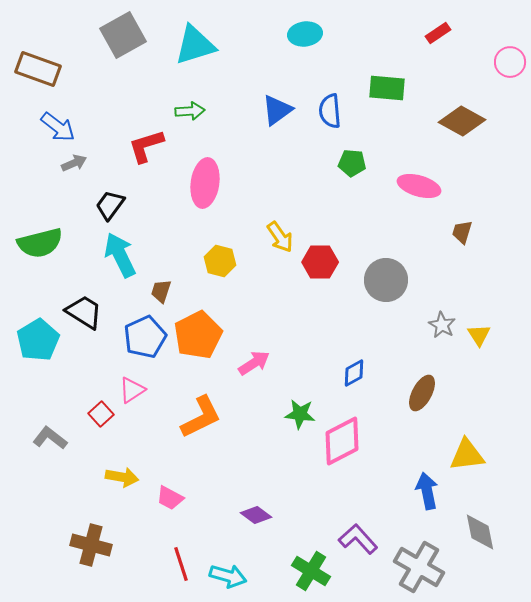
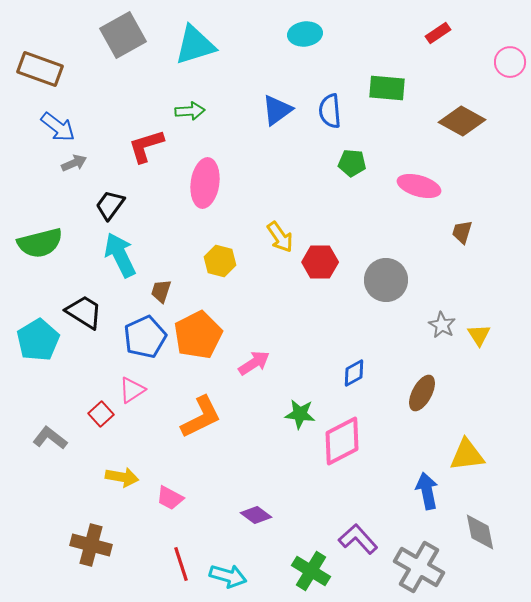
brown rectangle at (38, 69): moved 2 px right
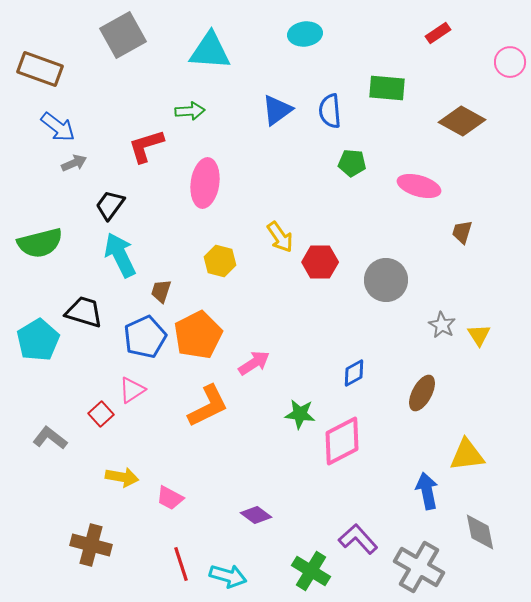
cyan triangle at (195, 45): moved 15 px right, 6 px down; rotated 21 degrees clockwise
black trapezoid at (84, 312): rotated 15 degrees counterclockwise
orange L-shape at (201, 417): moved 7 px right, 11 px up
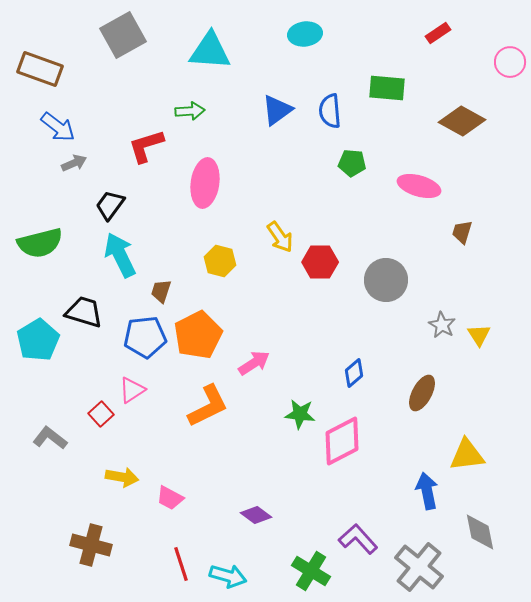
blue pentagon at (145, 337): rotated 18 degrees clockwise
blue diamond at (354, 373): rotated 12 degrees counterclockwise
gray cross at (419, 567): rotated 9 degrees clockwise
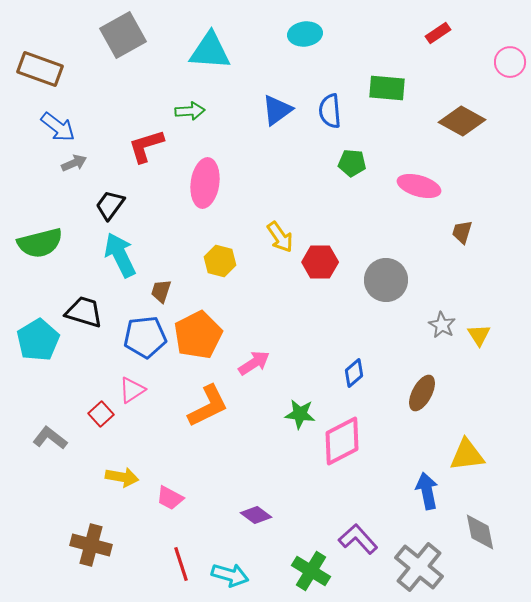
cyan arrow at (228, 576): moved 2 px right, 1 px up
